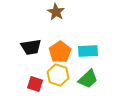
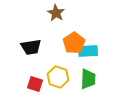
brown star: moved 1 px down
orange pentagon: moved 14 px right, 9 px up
yellow hexagon: moved 2 px down
green trapezoid: rotated 45 degrees counterclockwise
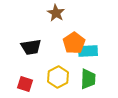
yellow hexagon: rotated 15 degrees clockwise
red square: moved 10 px left
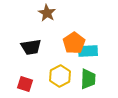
brown star: moved 9 px left
yellow hexagon: moved 2 px right, 1 px up
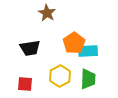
black trapezoid: moved 1 px left, 1 px down
red square: rotated 14 degrees counterclockwise
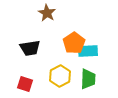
red square: rotated 14 degrees clockwise
